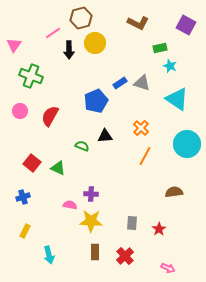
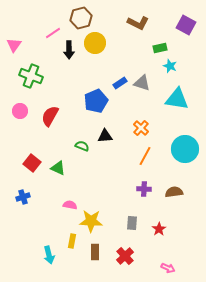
cyan triangle: rotated 25 degrees counterclockwise
cyan circle: moved 2 px left, 5 px down
purple cross: moved 53 px right, 5 px up
yellow rectangle: moved 47 px right, 10 px down; rotated 16 degrees counterclockwise
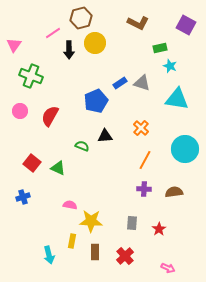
orange line: moved 4 px down
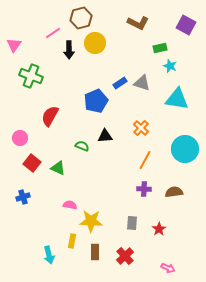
pink circle: moved 27 px down
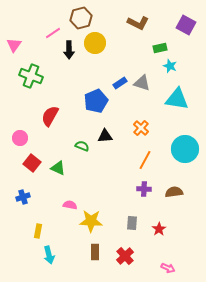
yellow rectangle: moved 34 px left, 10 px up
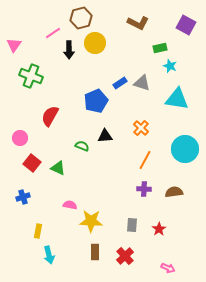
gray rectangle: moved 2 px down
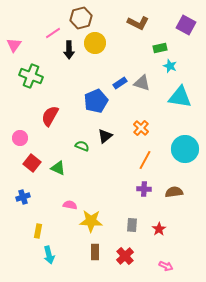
cyan triangle: moved 3 px right, 2 px up
black triangle: rotated 35 degrees counterclockwise
pink arrow: moved 2 px left, 2 px up
